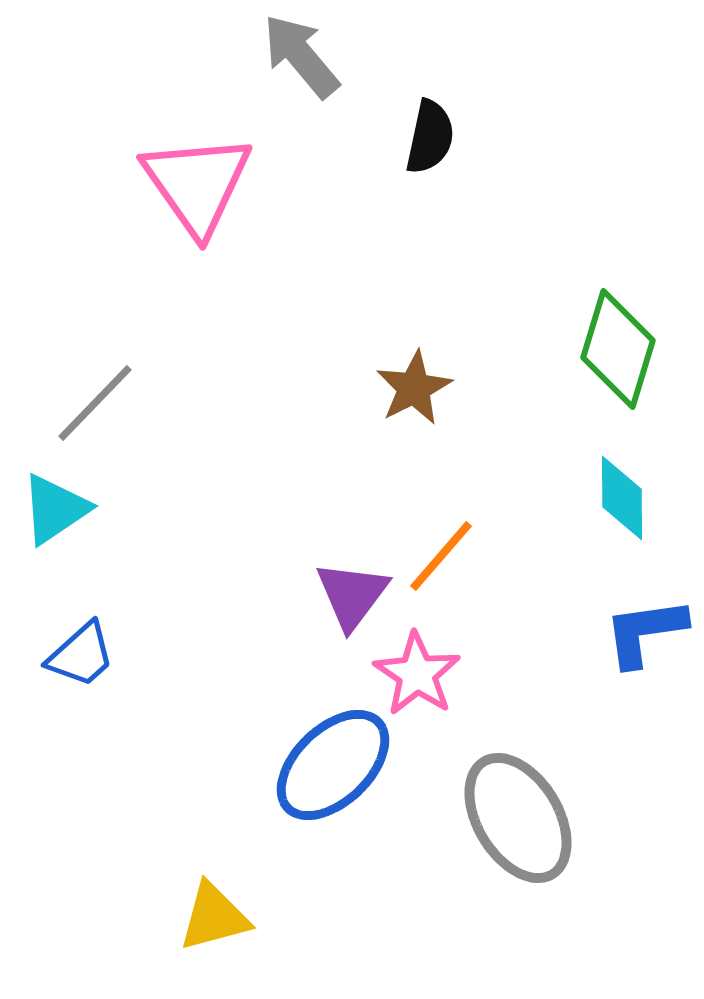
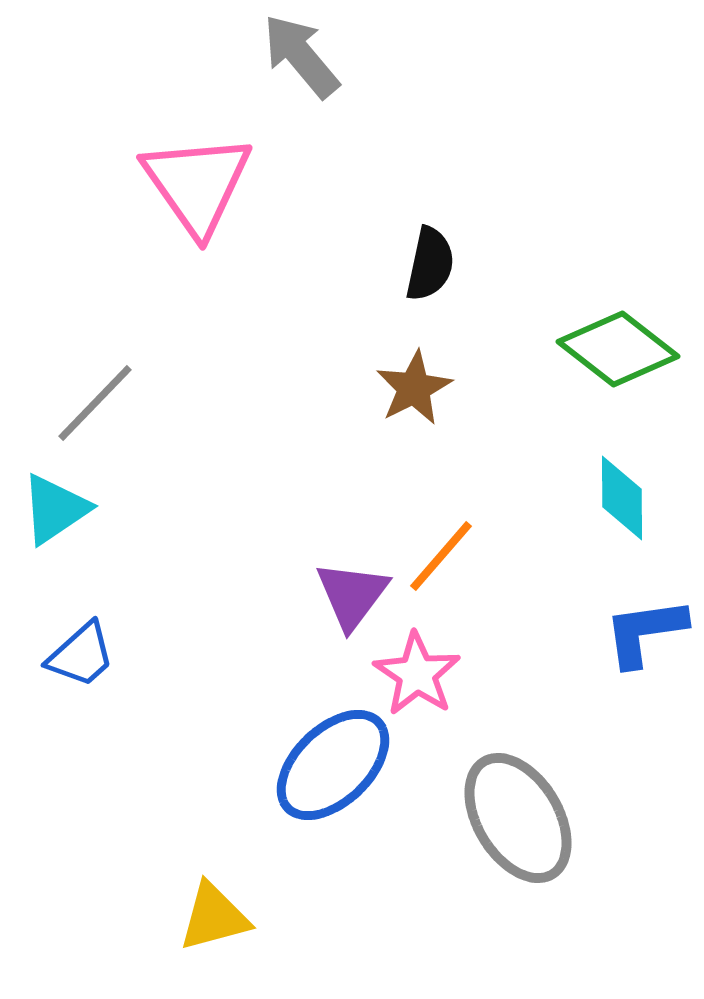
black semicircle: moved 127 px down
green diamond: rotated 69 degrees counterclockwise
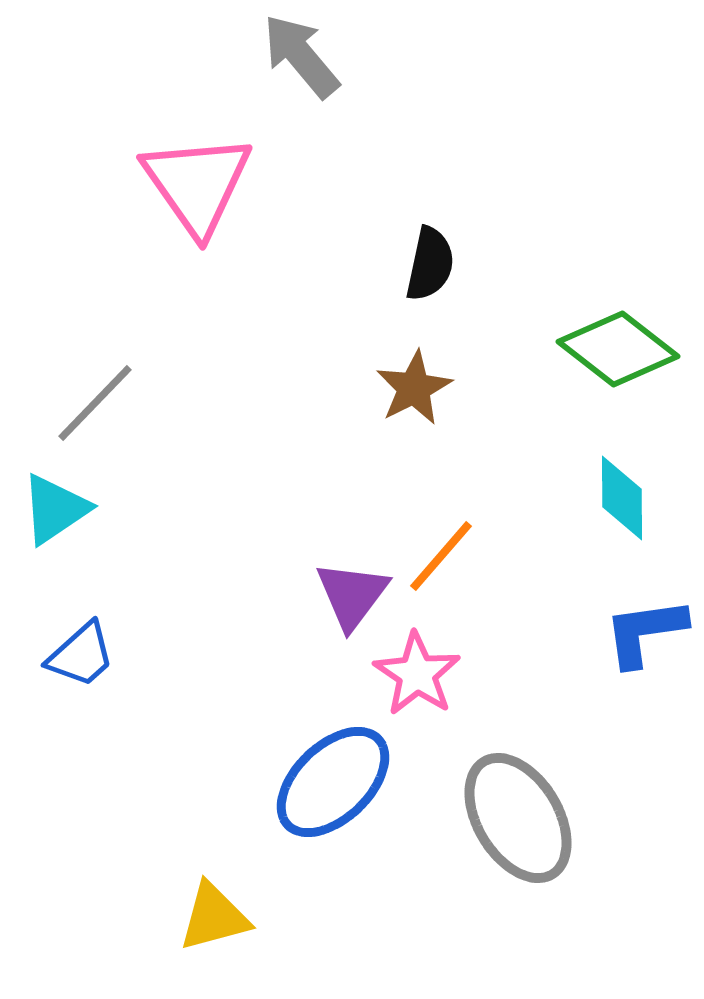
blue ellipse: moved 17 px down
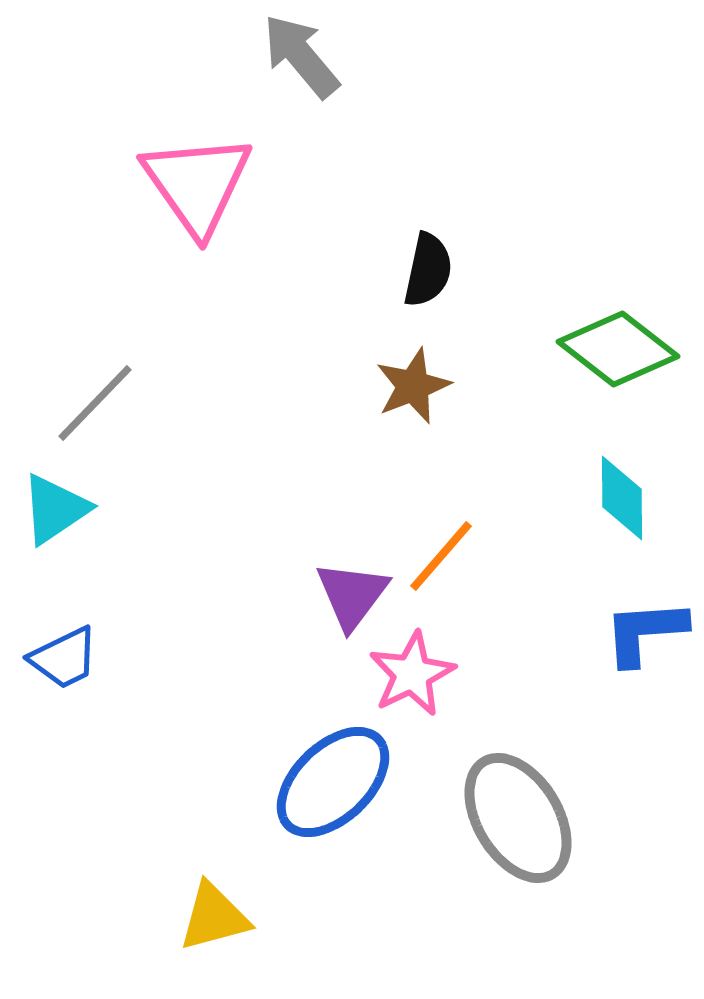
black semicircle: moved 2 px left, 6 px down
brown star: moved 1 px left, 2 px up; rotated 6 degrees clockwise
blue L-shape: rotated 4 degrees clockwise
blue trapezoid: moved 17 px left, 3 px down; rotated 16 degrees clockwise
pink star: moved 5 px left; rotated 12 degrees clockwise
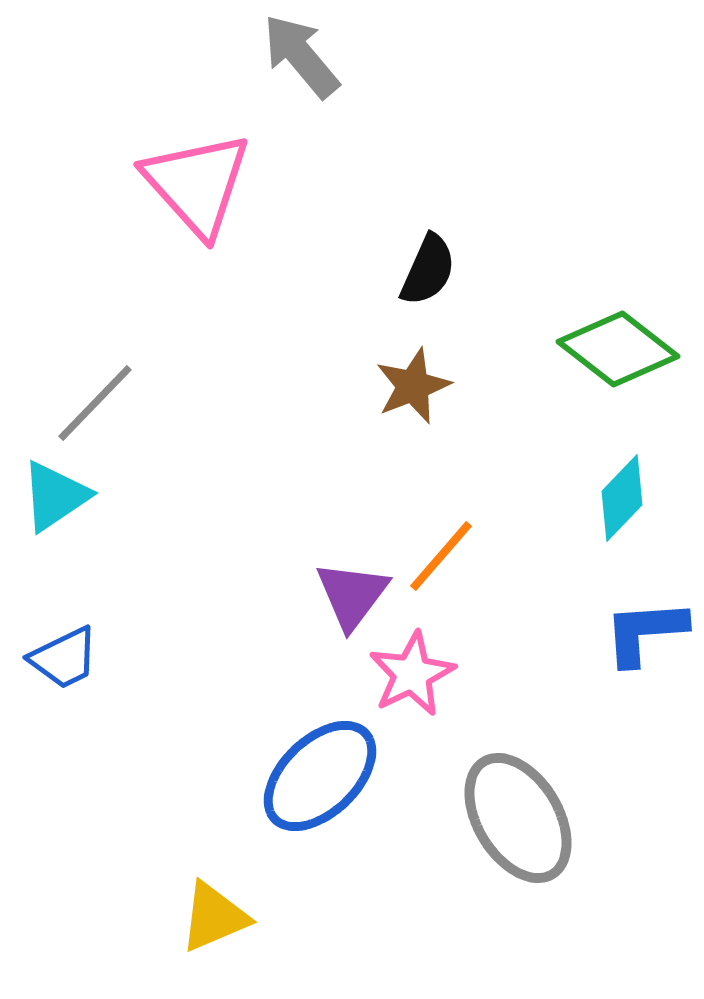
pink triangle: rotated 7 degrees counterclockwise
black semicircle: rotated 12 degrees clockwise
cyan diamond: rotated 44 degrees clockwise
cyan triangle: moved 13 px up
blue ellipse: moved 13 px left, 6 px up
yellow triangle: rotated 8 degrees counterclockwise
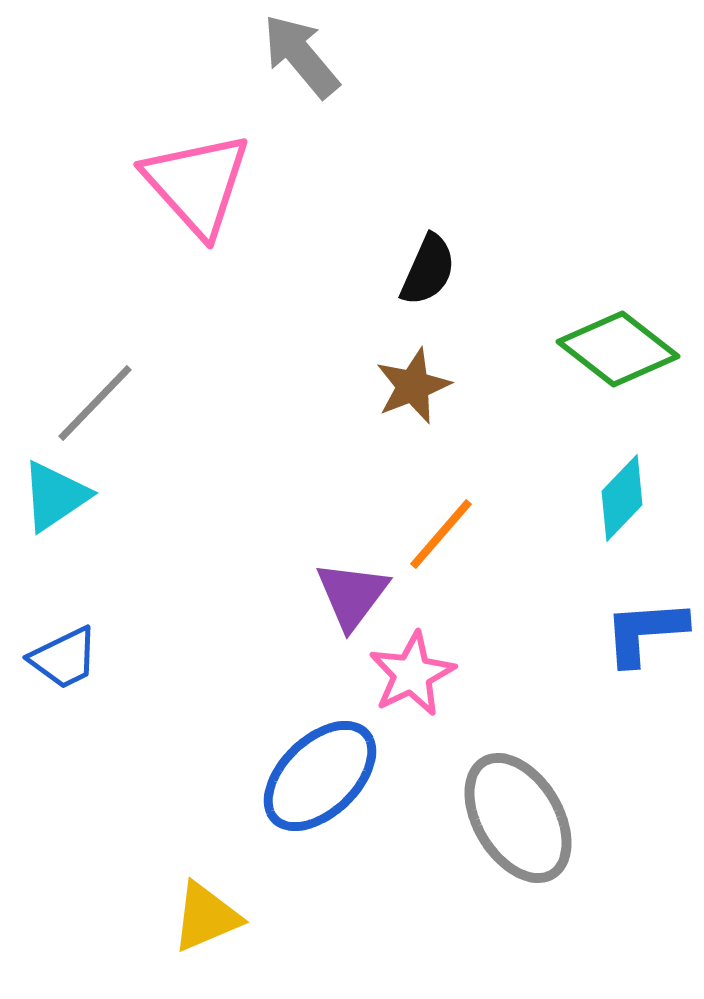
orange line: moved 22 px up
yellow triangle: moved 8 px left
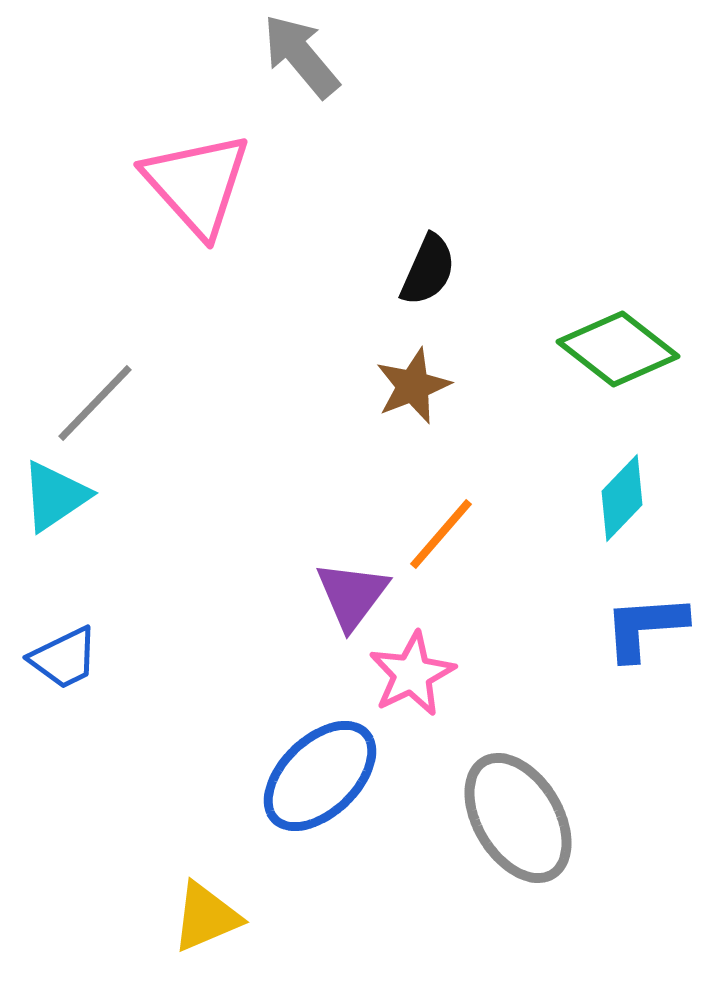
blue L-shape: moved 5 px up
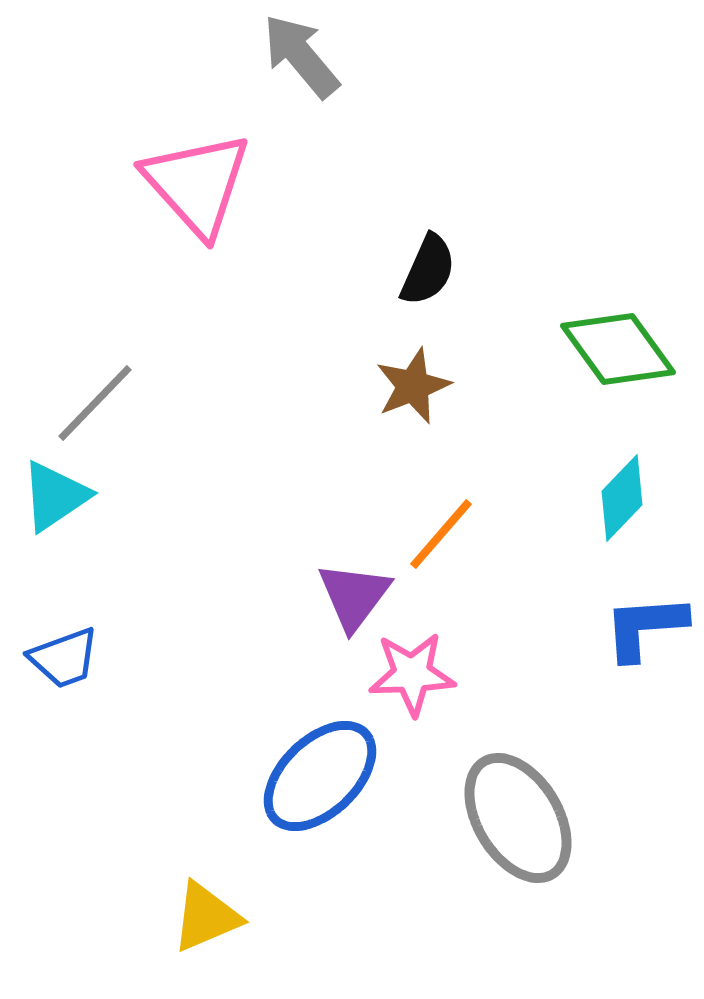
green diamond: rotated 16 degrees clockwise
purple triangle: moved 2 px right, 1 px down
blue trapezoid: rotated 6 degrees clockwise
pink star: rotated 24 degrees clockwise
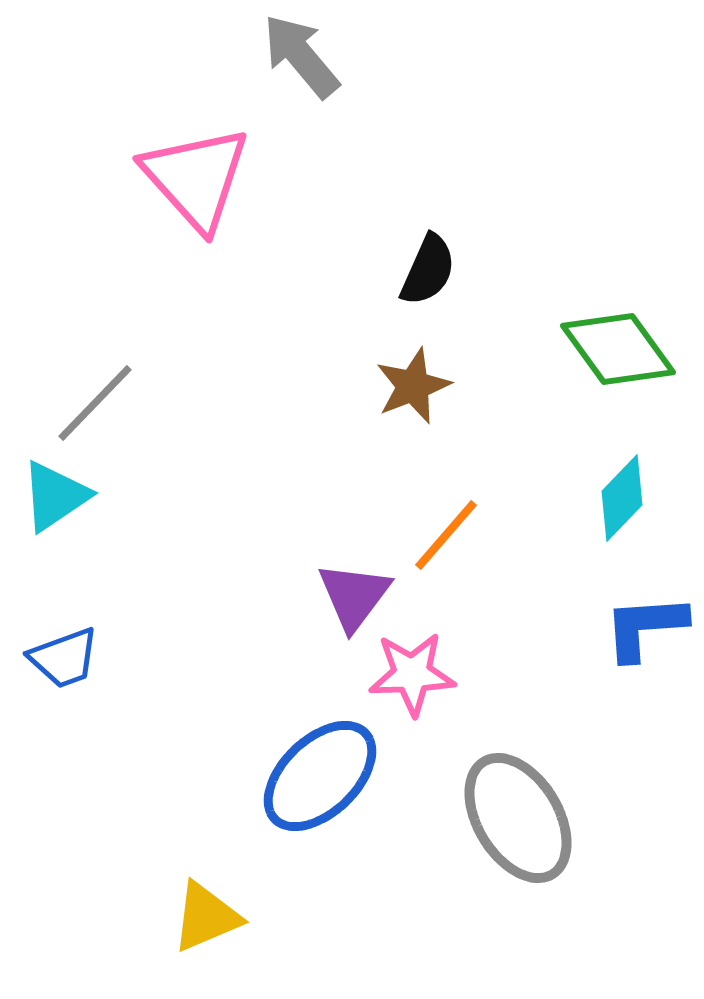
pink triangle: moved 1 px left, 6 px up
orange line: moved 5 px right, 1 px down
